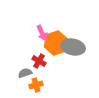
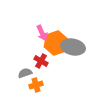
red cross: moved 2 px right
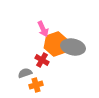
pink arrow: moved 1 px right, 4 px up
orange hexagon: moved 1 px down
red cross: moved 1 px right, 1 px up
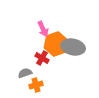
red cross: moved 2 px up
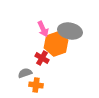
gray ellipse: moved 3 px left, 16 px up
orange cross: rotated 24 degrees clockwise
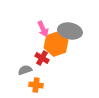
gray semicircle: moved 3 px up
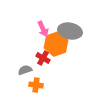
red cross: moved 1 px right
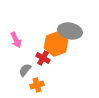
pink arrow: moved 27 px left, 11 px down
gray semicircle: rotated 32 degrees counterclockwise
orange cross: moved 1 px right; rotated 24 degrees counterclockwise
